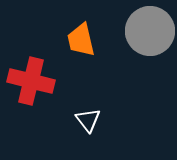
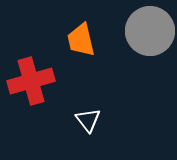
red cross: rotated 30 degrees counterclockwise
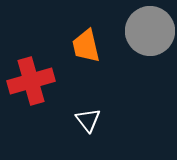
orange trapezoid: moved 5 px right, 6 px down
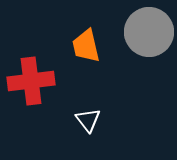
gray circle: moved 1 px left, 1 px down
red cross: rotated 9 degrees clockwise
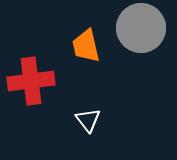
gray circle: moved 8 px left, 4 px up
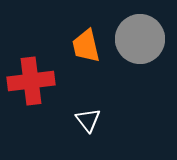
gray circle: moved 1 px left, 11 px down
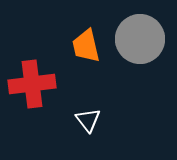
red cross: moved 1 px right, 3 px down
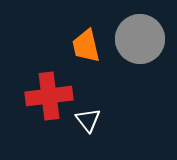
red cross: moved 17 px right, 12 px down
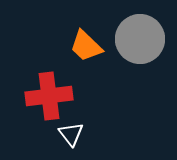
orange trapezoid: rotated 33 degrees counterclockwise
white triangle: moved 17 px left, 14 px down
